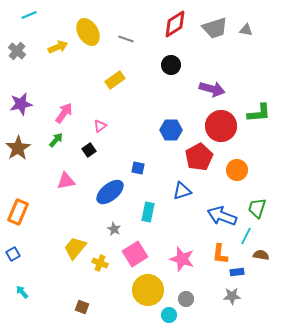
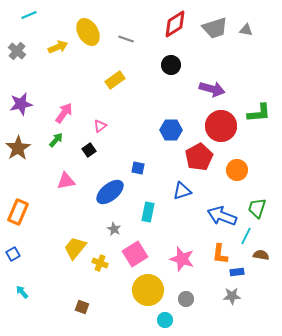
cyan circle at (169, 315): moved 4 px left, 5 px down
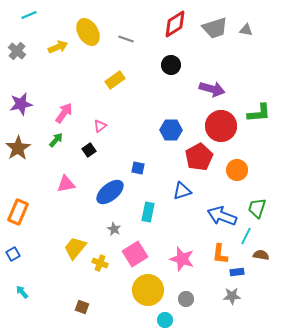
pink triangle at (66, 181): moved 3 px down
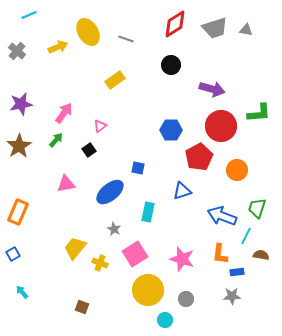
brown star at (18, 148): moved 1 px right, 2 px up
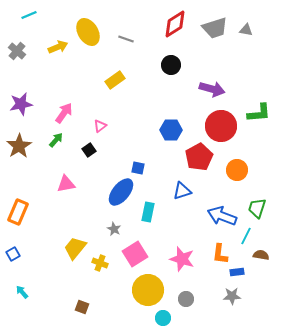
blue ellipse at (110, 192): moved 11 px right; rotated 12 degrees counterclockwise
cyan circle at (165, 320): moved 2 px left, 2 px up
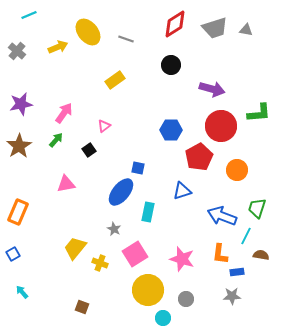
yellow ellipse at (88, 32): rotated 8 degrees counterclockwise
pink triangle at (100, 126): moved 4 px right
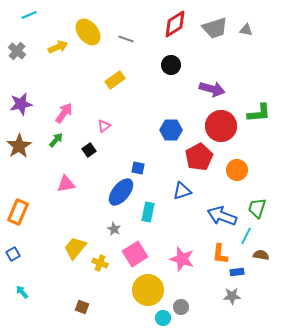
gray circle at (186, 299): moved 5 px left, 8 px down
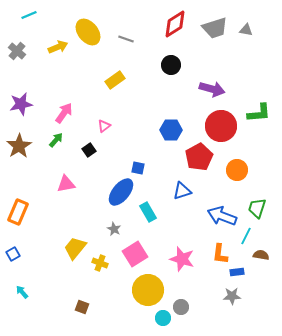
cyan rectangle at (148, 212): rotated 42 degrees counterclockwise
